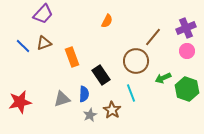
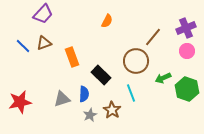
black rectangle: rotated 12 degrees counterclockwise
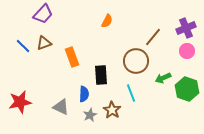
black rectangle: rotated 42 degrees clockwise
gray triangle: moved 1 px left, 8 px down; rotated 42 degrees clockwise
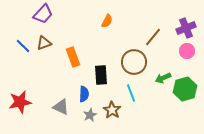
orange rectangle: moved 1 px right
brown circle: moved 2 px left, 1 px down
green hexagon: moved 2 px left; rotated 25 degrees clockwise
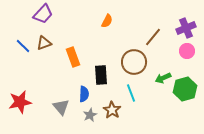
gray triangle: rotated 24 degrees clockwise
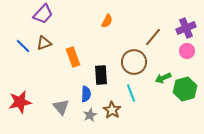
blue semicircle: moved 2 px right
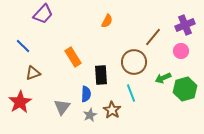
purple cross: moved 1 px left, 3 px up
brown triangle: moved 11 px left, 30 px down
pink circle: moved 6 px left
orange rectangle: rotated 12 degrees counterclockwise
red star: rotated 20 degrees counterclockwise
gray triangle: moved 1 px right; rotated 18 degrees clockwise
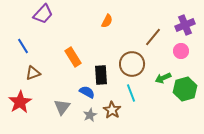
blue line: rotated 14 degrees clockwise
brown circle: moved 2 px left, 2 px down
blue semicircle: moved 1 px right, 2 px up; rotated 63 degrees counterclockwise
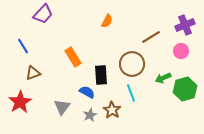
brown line: moved 2 px left; rotated 18 degrees clockwise
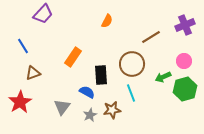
pink circle: moved 3 px right, 10 px down
orange rectangle: rotated 66 degrees clockwise
green arrow: moved 1 px up
brown star: rotated 30 degrees clockwise
